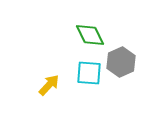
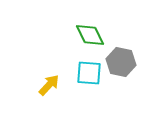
gray hexagon: rotated 24 degrees counterclockwise
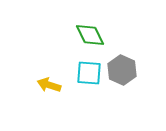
gray hexagon: moved 1 px right, 8 px down; rotated 12 degrees clockwise
yellow arrow: rotated 115 degrees counterclockwise
